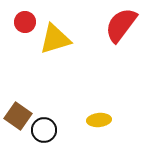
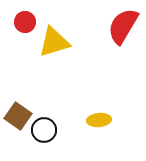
red semicircle: moved 2 px right, 1 px down; rotated 6 degrees counterclockwise
yellow triangle: moved 1 px left, 3 px down
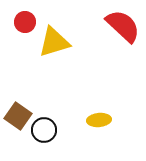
red semicircle: rotated 102 degrees clockwise
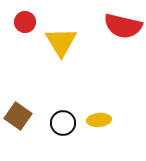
red semicircle: rotated 150 degrees clockwise
yellow triangle: moved 7 px right; rotated 44 degrees counterclockwise
black circle: moved 19 px right, 7 px up
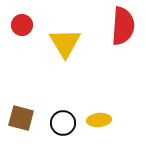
red circle: moved 3 px left, 3 px down
red semicircle: rotated 99 degrees counterclockwise
yellow triangle: moved 4 px right, 1 px down
brown square: moved 3 px right, 2 px down; rotated 20 degrees counterclockwise
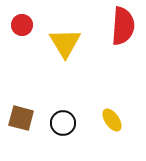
yellow ellipse: moved 13 px right; rotated 60 degrees clockwise
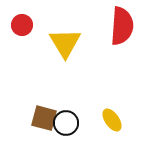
red semicircle: moved 1 px left
brown square: moved 23 px right
black circle: moved 3 px right
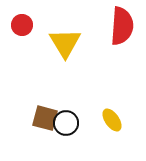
brown square: moved 1 px right
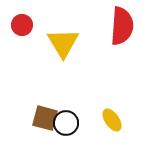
yellow triangle: moved 2 px left
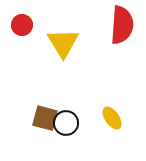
red semicircle: moved 1 px up
yellow ellipse: moved 2 px up
